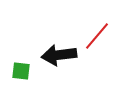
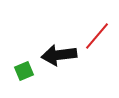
green square: moved 3 px right; rotated 30 degrees counterclockwise
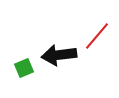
green square: moved 3 px up
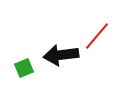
black arrow: moved 2 px right
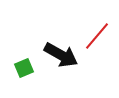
black arrow: rotated 144 degrees counterclockwise
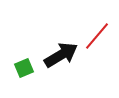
black arrow: rotated 60 degrees counterclockwise
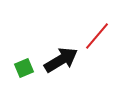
black arrow: moved 5 px down
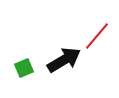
black arrow: moved 3 px right
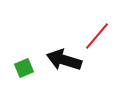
black arrow: rotated 132 degrees counterclockwise
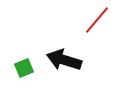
red line: moved 16 px up
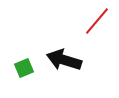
red line: moved 1 px down
